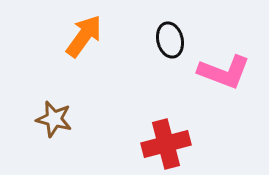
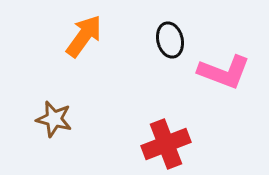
red cross: rotated 6 degrees counterclockwise
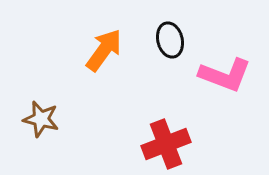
orange arrow: moved 20 px right, 14 px down
pink L-shape: moved 1 px right, 3 px down
brown star: moved 13 px left
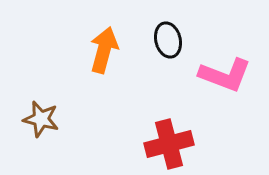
black ellipse: moved 2 px left
orange arrow: rotated 21 degrees counterclockwise
red cross: moved 3 px right; rotated 6 degrees clockwise
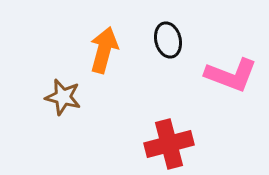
pink L-shape: moved 6 px right
brown star: moved 22 px right, 22 px up
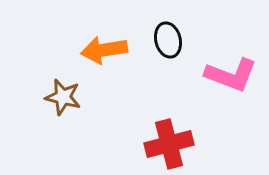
orange arrow: rotated 114 degrees counterclockwise
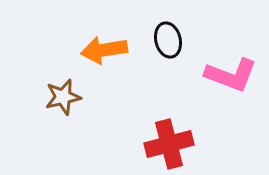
brown star: rotated 27 degrees counterclockwise
